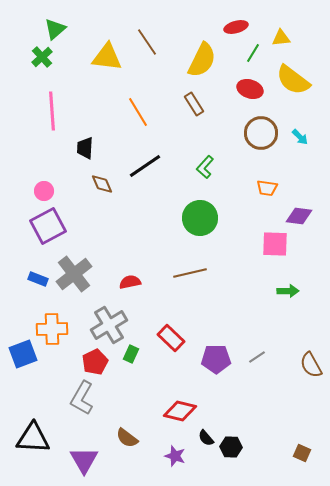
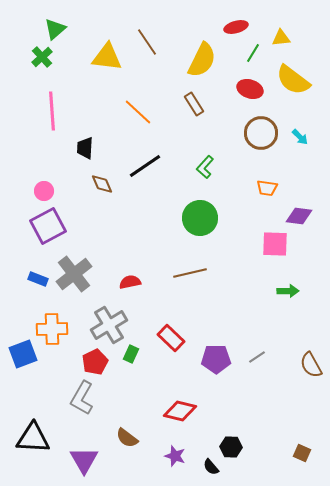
orange line at (138, 112): rotated 16 degrees counterclockwise
black semicircle at (206, 438): moved 5 px right, 29 px down
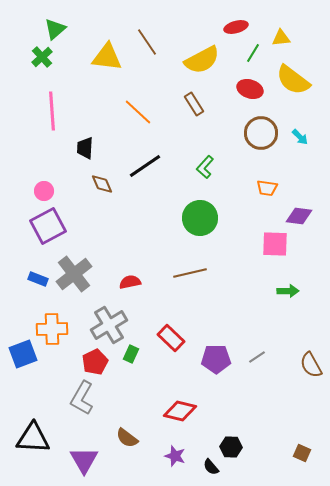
yellow semicircle at (202, 60): rotated 36 degrees clockwise
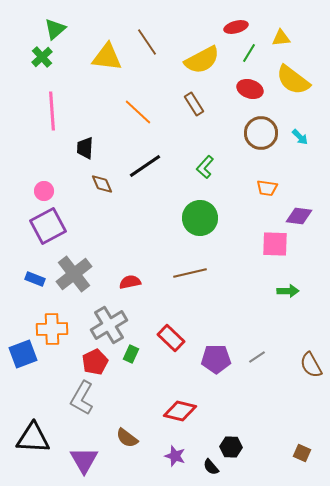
green line at (253, 53): moved 4 px left
blue rectangle at (38, 279): moved 3 px left
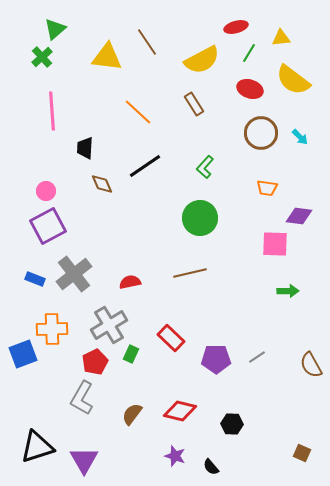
pink circle at (44, 191): moved 2 px right
black triangle at (33, 438): moved 4 px right, 9 px down; rotated 21 degrees counterclockwise
brown semicircle at (127, 438): moved 5 px right, 24 px up; rotated 90 degrees clockwise
black hexagon at (231, 447): moved 1 px right, 23 px up
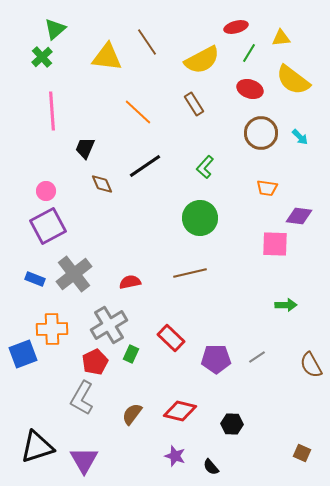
black trapezoid at (85, 148): rotated 20 degrees clockwise
green arrow at (288, 291): moved 2 px left, 14 px down
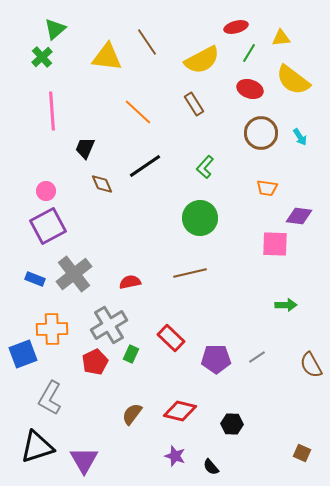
cyan arrow at (300, 137): rotated 12 degrees clockwise
gray L-shape at (82, 398): moved 32 px left
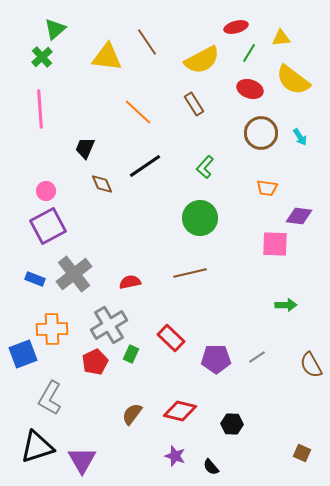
pink line at (52, 111): moved 12 px left, 2 px up
purple triangle at (84, 460): moved 2 px left
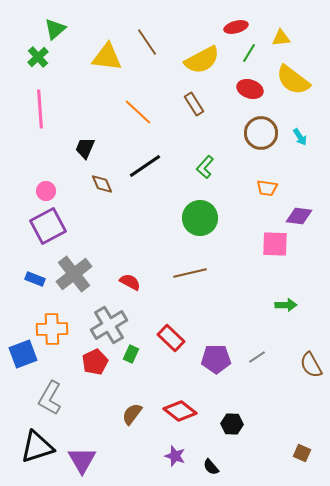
green cross at (42, 57): moved 4 px left
red semicircle at (130, 282): rotated 40 degrees clockwise
red diamond at (180, 411): rotated 24 degrees clockwise
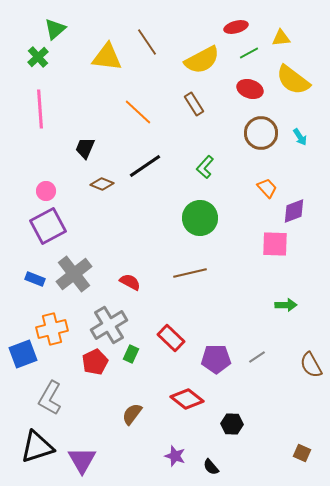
green line at (249, 53): rotated 30 degrees clockwise
brown diamond at (102, 184): rotated 45 degrees counterclockwise
orange trapezoid at (267, 188): rotated 140 degrees counterclockwise
purple diamond at (299, 216): moved 5 px left, 5 px up; rotated 28 degrees counterclockwise
orange cross at (52, 329): rotated 12 degrees counterclockwise
red diamond at (180, 411): moved 7 px right, 12 px up
